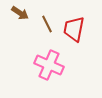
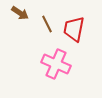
pink cross: moved 7 px right, 1 px up
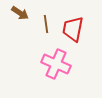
brown line: moved 1 px left; rotated 18 degrees clockwise
red trapezoid: moved 1 px left
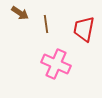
red trapezoid: moved 11 px right
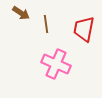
brown arrow: moved 1 px right
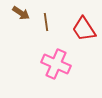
brown line: moved 2 px up
red trapezoid: rotated 44 degrees counterclockwise
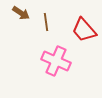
red trapezoid: moved 1 px down; rotated 8 degrees counterclockwise
pink cross: moved 3 px up
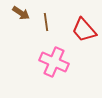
pink cross: moved 2 px left, 1 px down
